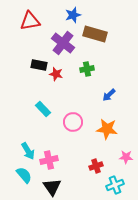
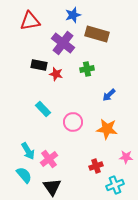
brown rectangle: moved 2 px right
pink cross: moved 1 px up; rotated 24 degrees counterclockwise
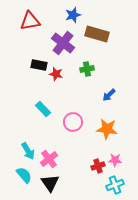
pink star: moved 11 px left, 3 px down
red cross: moved 2 px right
black triangle: moved 2 px left, 4 px up
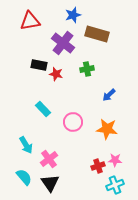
cyan arrow: moved 2 px left, 6 px up
cyan semicircle: moved 2 px down
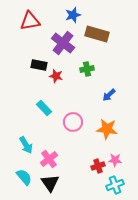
red star: moved 2 px down
cyan rectangle: moved 1 px right, 1 px up
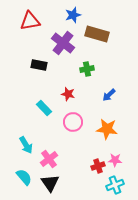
red star: moved 12 px right, 18 px down
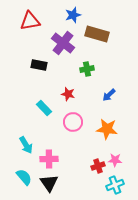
pink cross: rotated 36 degrees clockwise
black triangle: moved 1 px left
